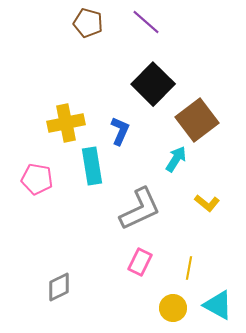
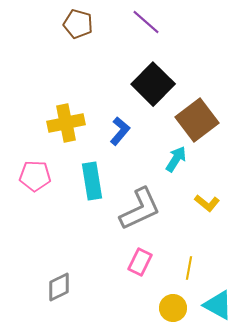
brown pentagon: moved 10 px left, 1 px down
blue L-shape: rotated 16 degrees clockwise
cyan rectangle: moved 15 px down
pink pentagon: moved 2 px left, 3 px up; rotated 8 degrees counterclockwise
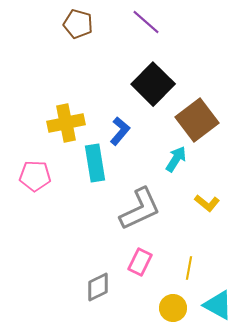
cyan rectangle: moved 3 px right, 18 px up
gray diamond: moved 39 px right
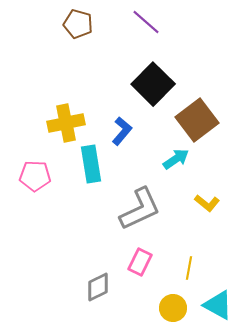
blue L-shape: moved 2 px right
cyan arrow: rotated 24 degrees clockwise
cyan rectangle: moved 4 px left, 1 px down
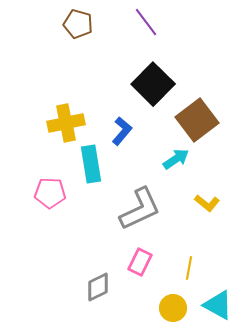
purple line: rotated 12 degrees clockwise
pink pentagon: moved 15 px right, 17 px down
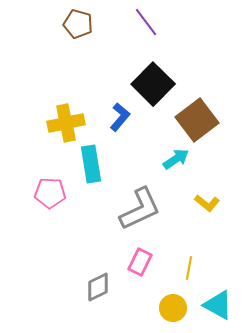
blue L-shape: moved 2 px left, 14 px up
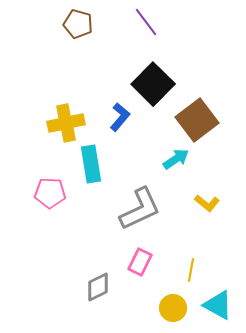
yellow line: moved 2 px right, 2 px down
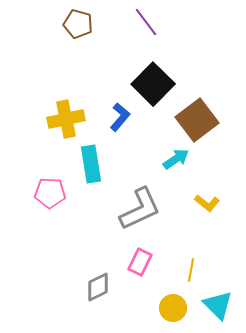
yellow cross: moved 4 px up
cyan triangle: rotated 16 degrees clockwise
